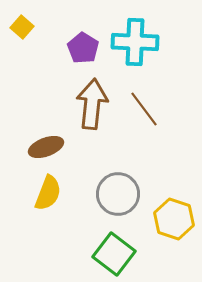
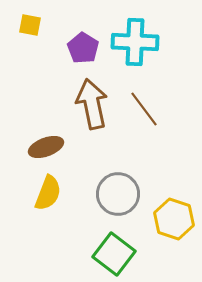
yellow square: moved 8 px right, 2 px up; rotated 30 degrees counterclockwise
brown arrow: rotated 18 degrees counterclockwise
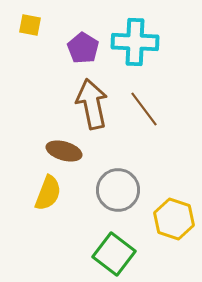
brown ellipse: moved 18 px right, 4 px down; rotated 36 degrees clockwise
gray circle: moved 4 px up
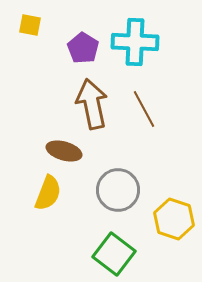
brown line: rotated 9 degrees clockwise
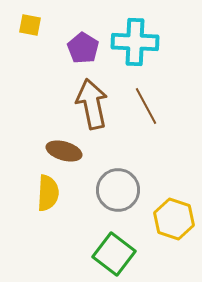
brown line: moved 2 px right, 3 px up
yellow semicircle: rotated 18 degrees counterclockwise
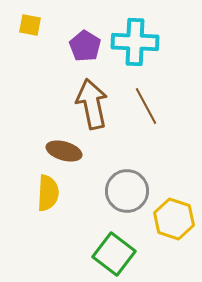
purple pentagon: moved 2 px right, 2 px up
gray circle: moved 9 px right, 1 px down
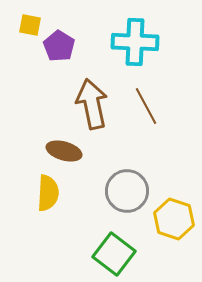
purple pentagon: moved 26 px left
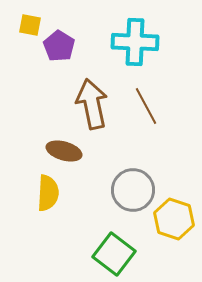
gray circle: moved 6 px right, 1 px up
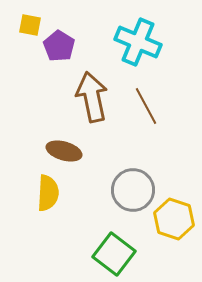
cyan cross: moved 3 px right; rotated 21 degrees clockwise
brown arrow: moved 7 px up
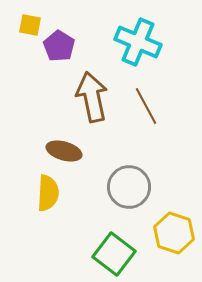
gray circle: moved 4 px left, 3 px up
yellow hexagon: moved 14 px down
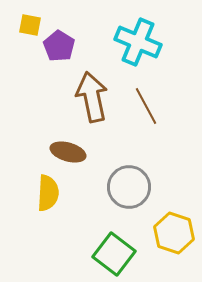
brown ellipse: moved 4 px right, 1 px down
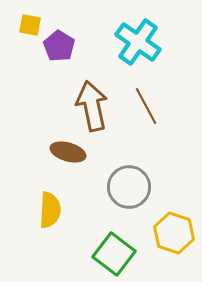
cyan cross: rotated 12 degrees clockwise
brown arrow: moved 9 px down
yellow semicircle: moved 2 px right, 17 px down
